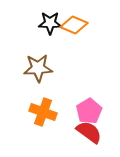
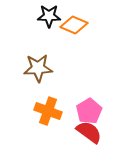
black star: moved 1 px left, 7 px up
orange cross: moved 5 px right, 1 px up
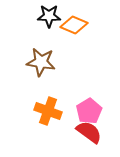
brown star: moved 3 px right, 6 px up; rotated 12 degrees clockwise
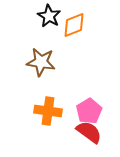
black star: rotated 30 degrees clockwise
orange diamond: rotated 44 degrees counterclockwise
orange cross: rotated 12 degrees counterclockwise
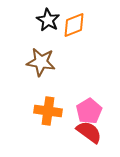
black star: moved 1 px left, 4 px down
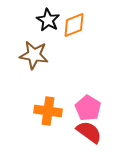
brown star: moved 7 px left, 7 px up
pink pentagon: moved 1 px left, 3 px up; rotated 10 degrees counterclockwise
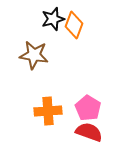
black star: moved 5 px right, 1 px up; rotated 25 degrees clockwise
orange diamond: rotated 48 degrees counterclockwise
orange cross: rotated 12 degrees counterclockwise
red semicircle: rotated 16 degrees counterclockwise
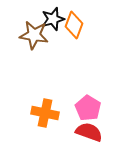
brown star: moved 20 px up
orange cross: moved 3 px left, 2 px down; rotated 16 degrees clockwise
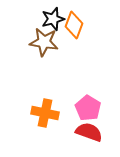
brown star: moved 10 px right, 7 px down
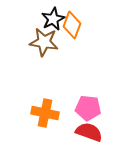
black star: rotated 10 degrees counterclockwise
orange diamond: moved 2 px left
pink pentagon: rotated 25 degrees counterclockwise
